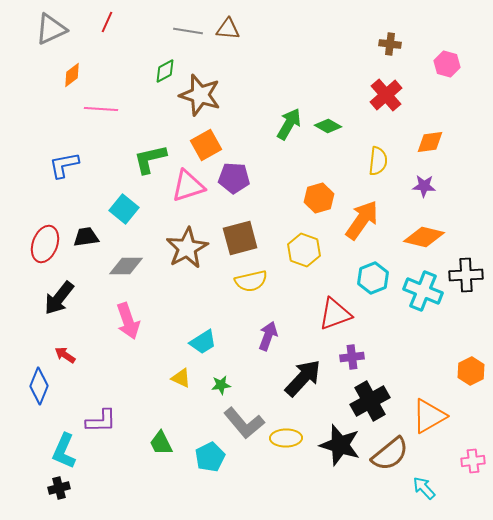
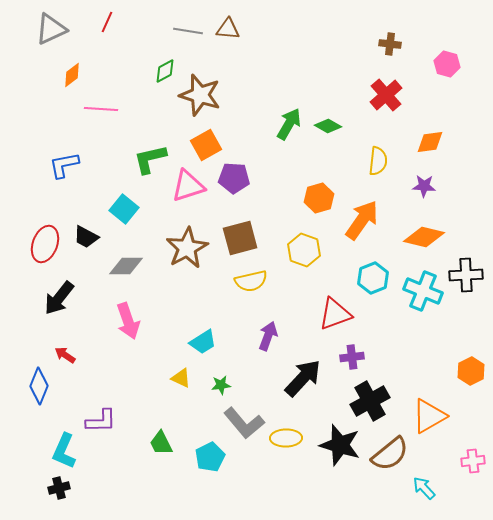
black trapezoid at (86, 237): rotated 144 degrees counterclockwise
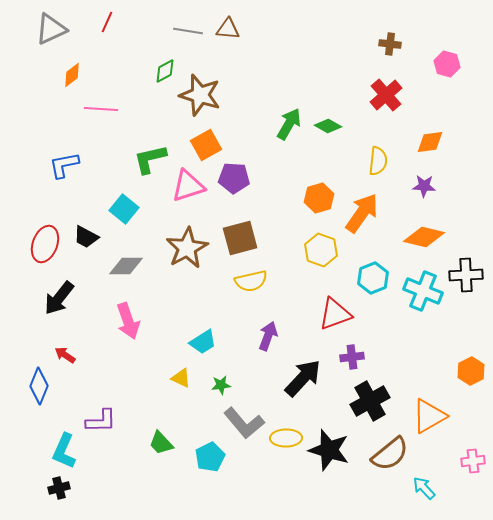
orange arrow at (362, 220): moved 7 px up
yellow hexagon at (304, 250): moved 17 px right
green trapezoid at (161, 443): rotated 16 degrees counterclockwise
black star at (340, 445): moved 11 px left, 5 px down
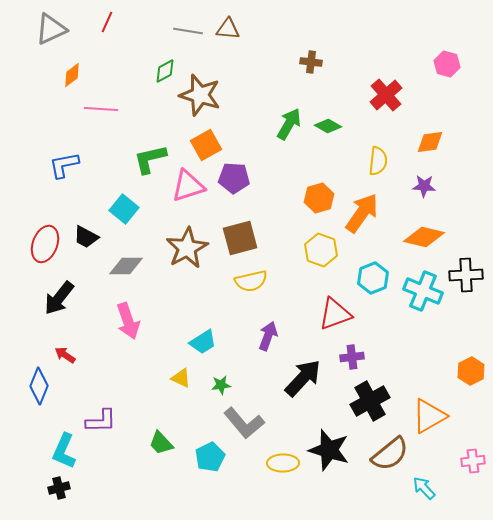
brown cross at (390, 44): moved 79 px left, 18 px down
yellow ellipse at (286, 438): moved 3 px left, 25 px down
